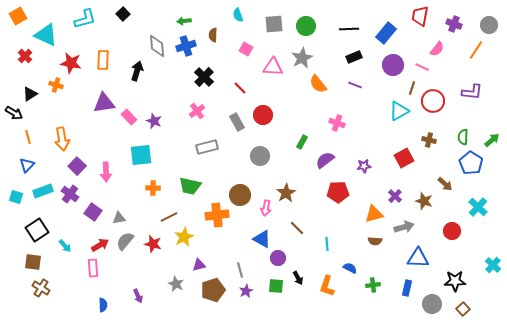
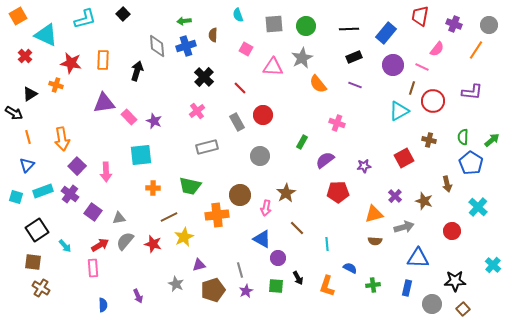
brown arrow at (445, 184): moved 2 px right; rotated 35 degrees clockwise
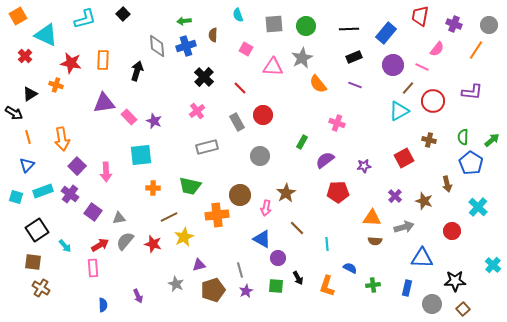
brown line at (412, 88): moved 4 px left; rotated 24 degrees clockwise
orange triangle at (374, 214): moved 2 px left, 4 px down; rotated 18 degrees clockwise
blue triangle at (418, 258): moved 4 px right
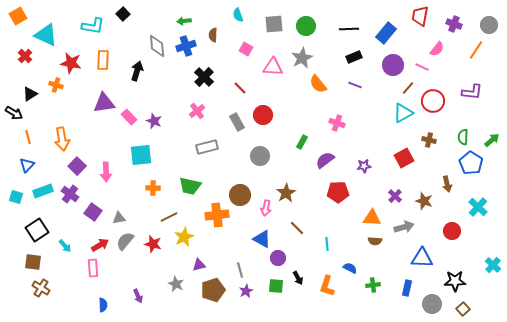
cyan L-shape at (85, 19): moved 8 px right, 7 px down; rotated 25 degrees clockwise
cyan triangle at (399, 111): moved 4 px right, 2 px down
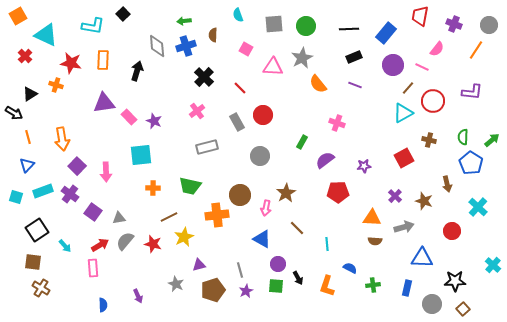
purple circle at (278, 258): moved 6 px down
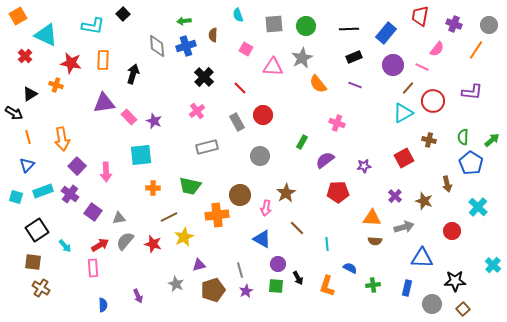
black arrow at (137, 71): moved 4 px left, 3 px down
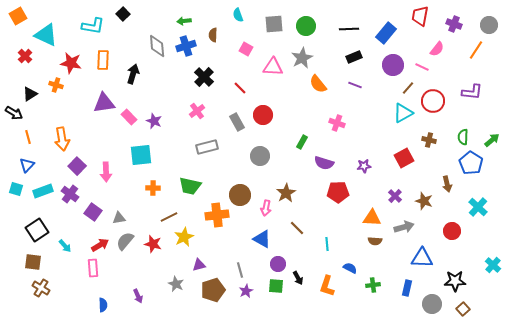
purple semicircle at (325, 160): moved 1 px left, 3 px down; rotated 126 degrees counterclockwise
cyan square at (16, 197): moved 8 px up
